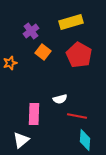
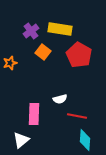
yellow rectangle: moved 11 px left, 7 px down; rotated 25 degrees clockwise
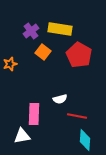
orange star: moved 1 px down
white triangle: moved 1 px right, 4 px up; rotated 30 degrees clockwise
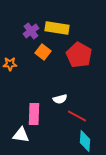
yellow rectangle: moved 3 px left, 1 px up
orange star: rotated 16 degrees clockwise
red line: rotated 18 degrees clockwise
white triangle: moved 1 px left, 1 px up; rotated 18 degrees clockwise
cyan diamond: moved 1 px down
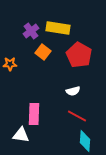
yellow rectangle: moved 1 px right
white semicircle: moved 13 px right, 8 px up
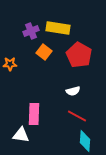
purple cross: rotated 14 degrees clockwise
orange square: moved 1 px right
